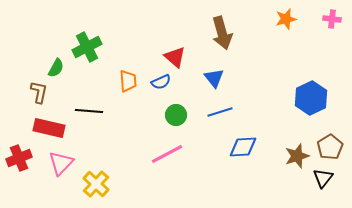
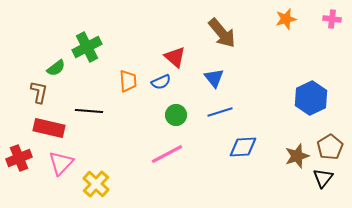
brown arrow: rotated 24 degrees counterclockwise
green semicircle: rotated 24 degrees clockwise
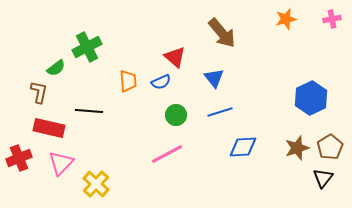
pink cross: rotated 18 degrees counterclockwise
brown star: moved 8 px up
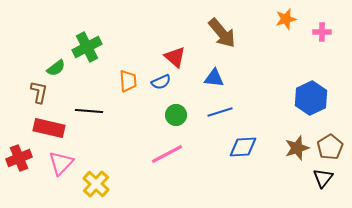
pink cross: moved 10 px left, 13 px down; rotated 12 degrees clockwise
blue triangle: rotated 45 degrees counterclockwise
